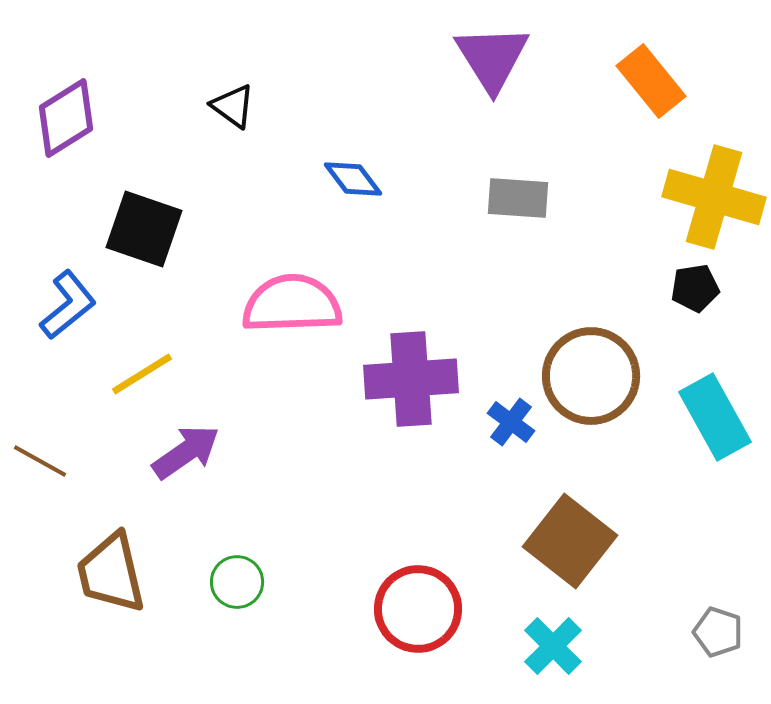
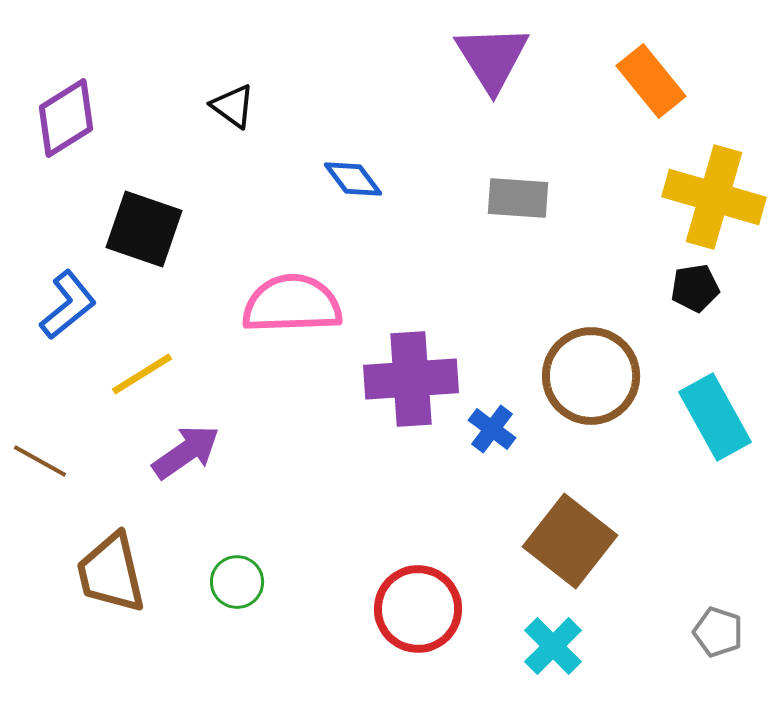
blue cross: moved 19 px left, 7 px down
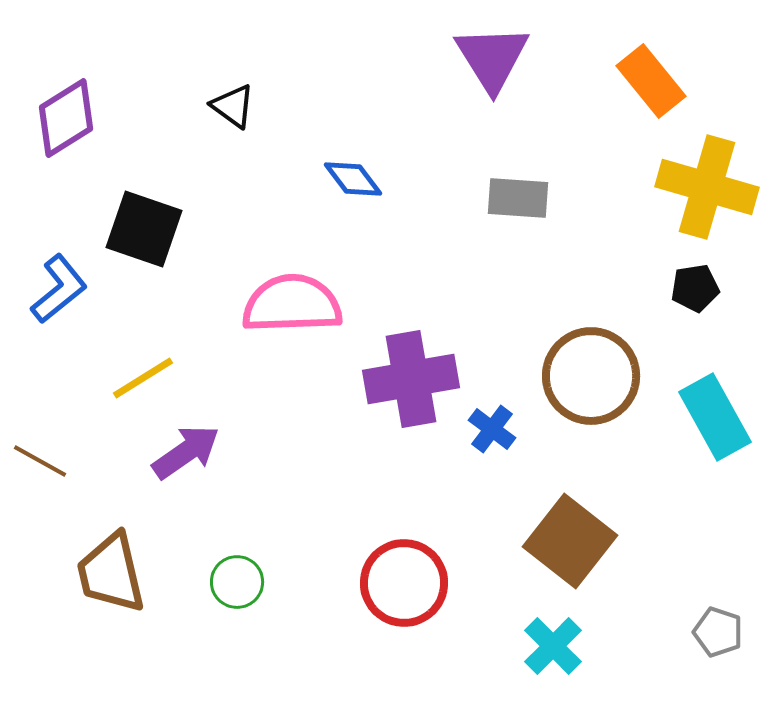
yellow cross: moved 7 px left, 10 px up
blue L-shape: moved 9 px left, 16 px up
yellow line: moved 1 px right, 4 px down
purple cross: rotated 6 degrees counterclockwise
red circle: moved 14 px left, 26 px up
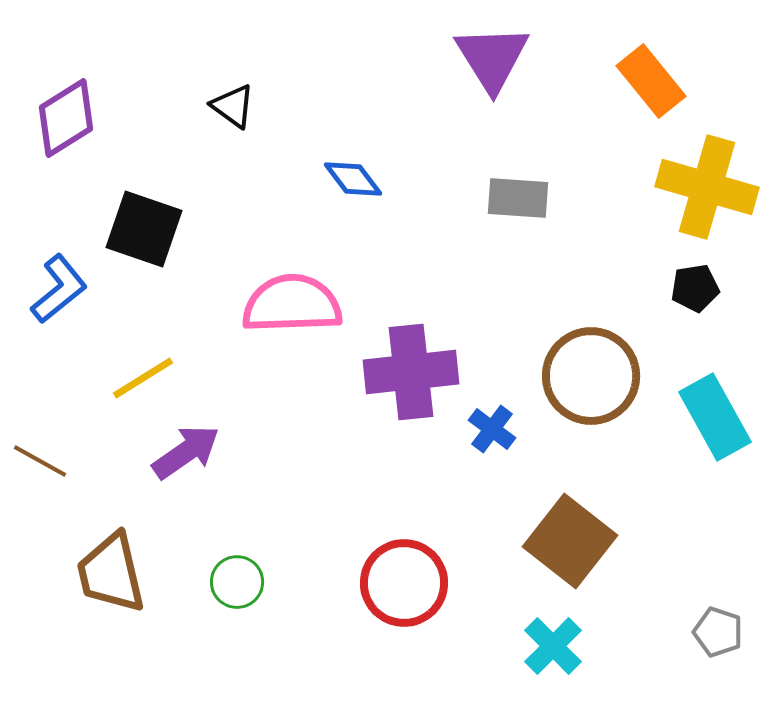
purple cross: moved 7 px up; rotated 4 degrees clockwise
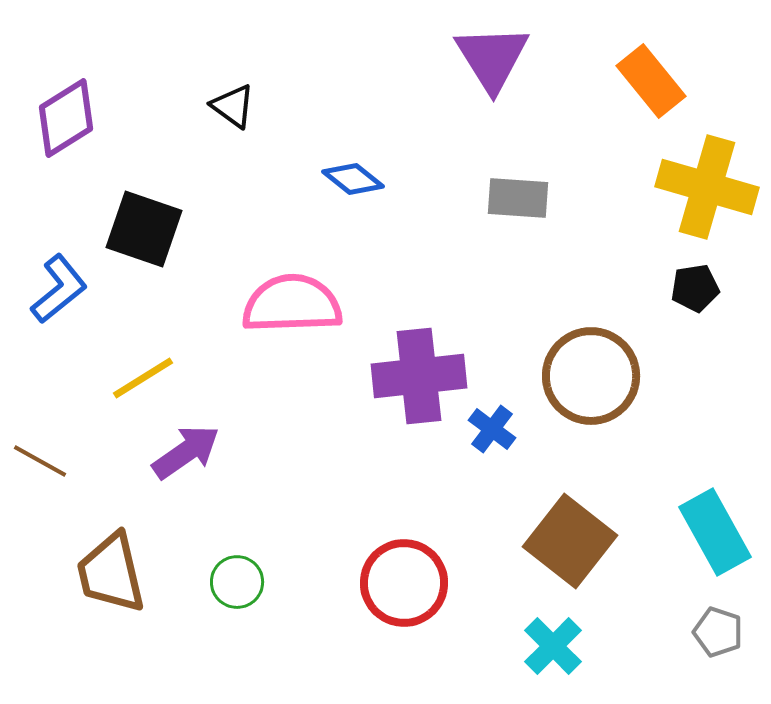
blue diamond: rotated 14 degrees counterclockwise
purple cross: moved 8 px right, 4 px down
cyan rectangle: moved 115 px down
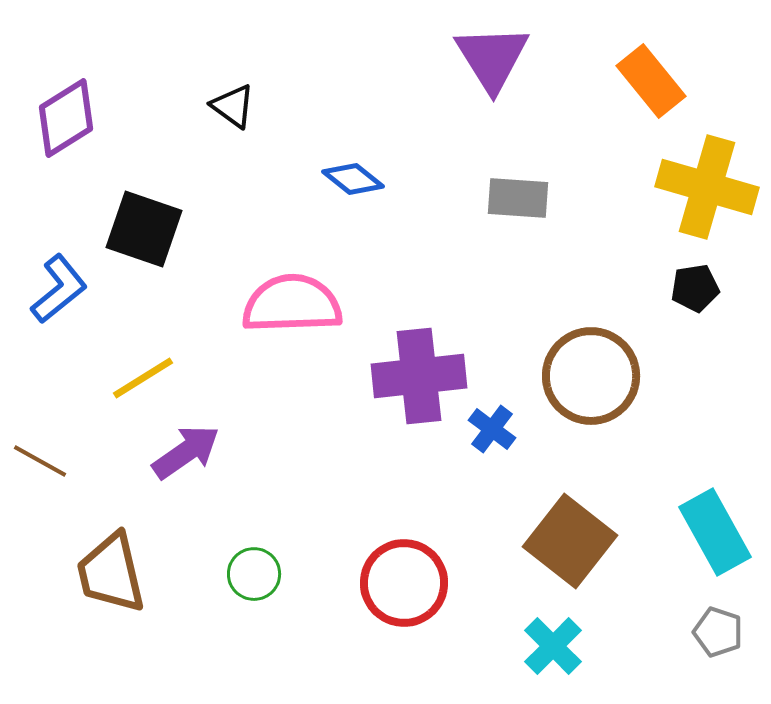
green circle: moved 17 px right, 8 px up
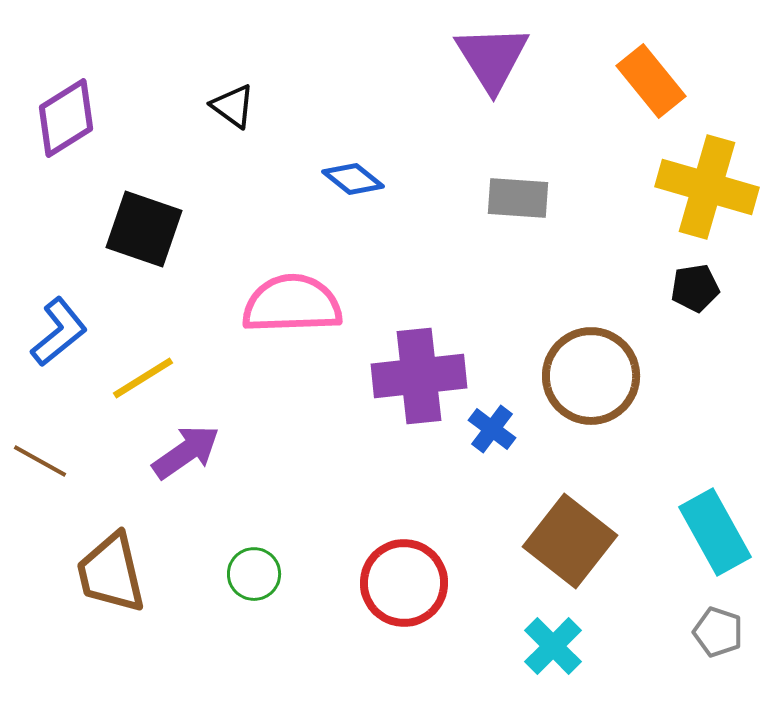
blue L-shape: moved 43 px down
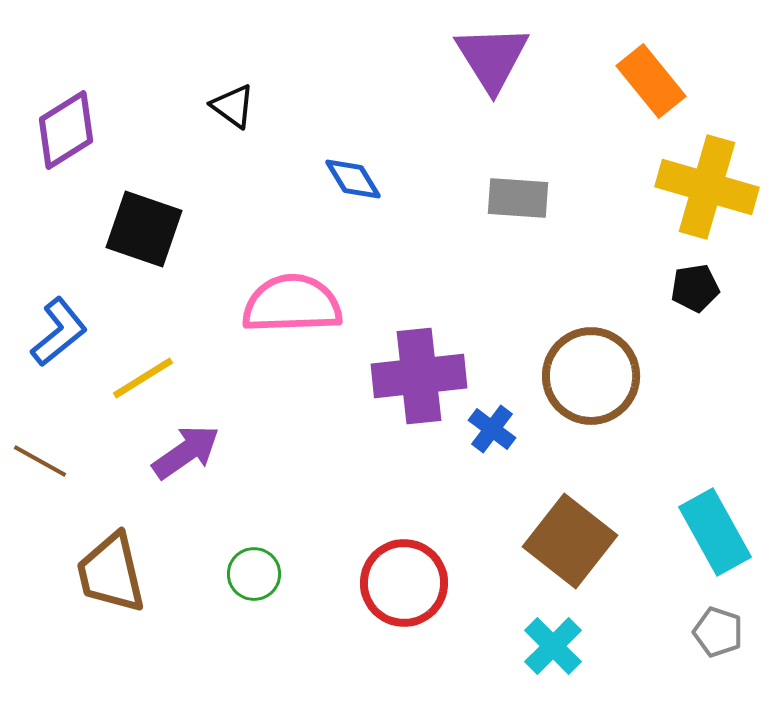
purple diamond: moved 12 px down
blue diamond: rotated 20 degrees clockwise
